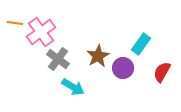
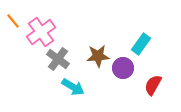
orange line: moved 2 px left, 2 px up; rotated 42 degrees clockwise
brown star: rotated 25 degrees clockwise
red semicircle: moved 9 px left, 13 px down
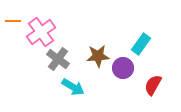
orange line: rotated 49 degrees counterclockwise
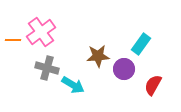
orange line: moved 19 px down
gray cross: moved 11 px left, 9 px down; rotated 20 degrees counterclockwise
purple circle: moved 1 px right, 1 px down
cyan arrow: moved 2 px up
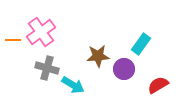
red semicircle: moved 5 px right; rotated 30 degrees clockwise
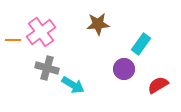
brown star: moved 32 px up
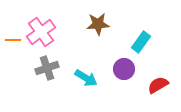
cyan rectangle: moved 2 px up
gray cross: rotated 35 degrees counterclockwise
cyan arrow: moved 13 px right, 7 px up
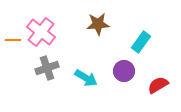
pink cross: rotated 16 degrees counterclockwise
purple circle: moved 2 px down
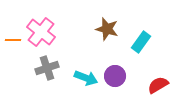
brown star: moved 9 px right, 5 px down; rotated 20 degrees clockwise
purple circle: moved 9 px left, 5 px down
cyan arrow: rotated 10 degrees counterclockwise
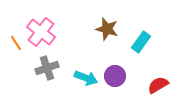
orange line: moved 3 px right, 3 px down; rotated 56 degrees clockwise
